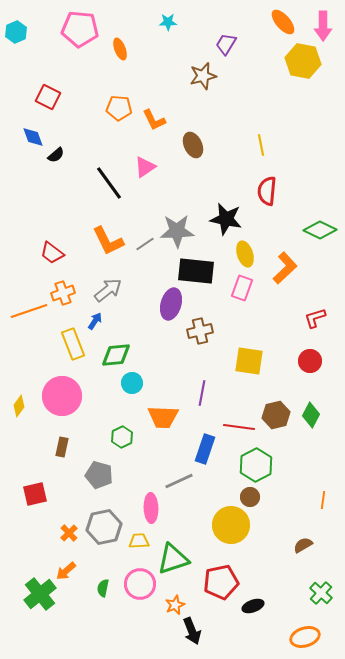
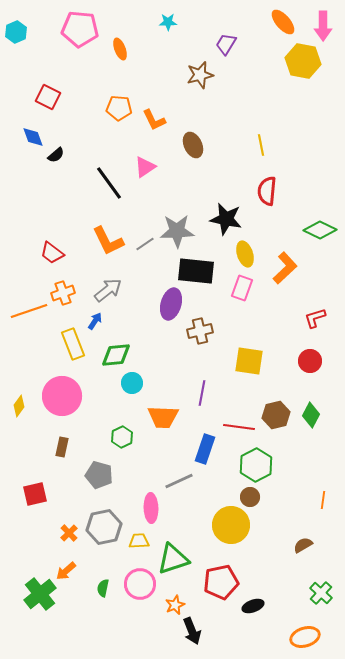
brown star at (203, 76): moved 3 px left, 1 px up
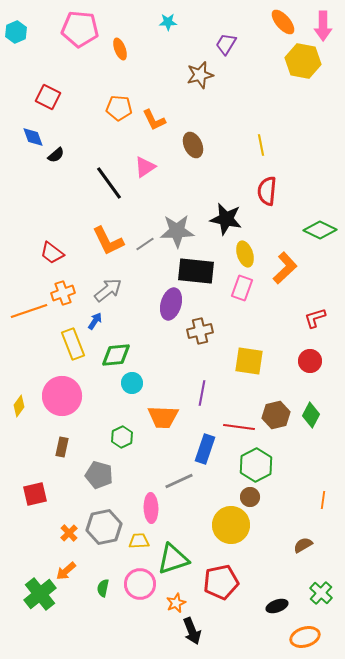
orange star at (175, 605): moved 1 px right, 2 px up
black ellipse at (253, 606): moved 24 px right
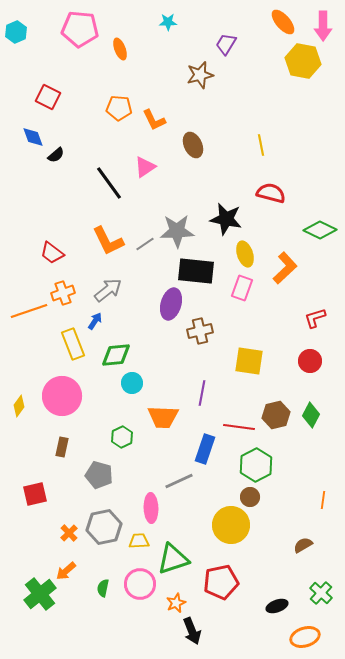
red semicircle at (267, 191): moved 4 px right, 2 px down; rotated 100 degrees clockwise
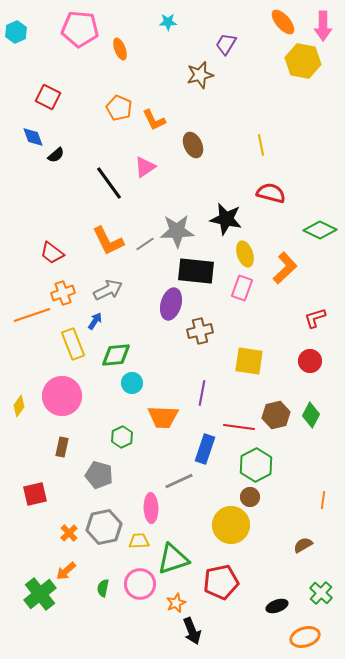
orange pentagon at (119, 108): rotated 20 degrees clockwise
gray arrow at (108, 290): rotated 12 degrees clockwise
orange line at (29, 311): moved 3 px right, 4 px down
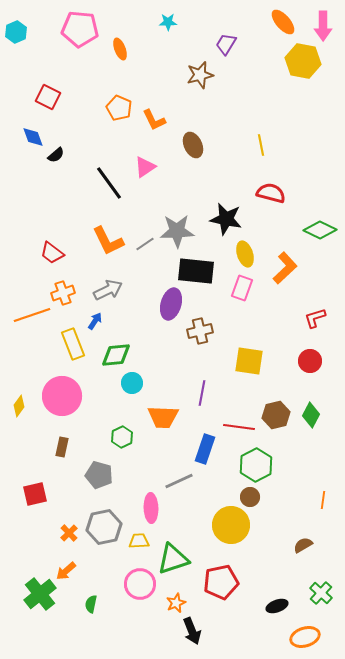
green semicircle at (103, 588): moved 12 px left, 16 px down
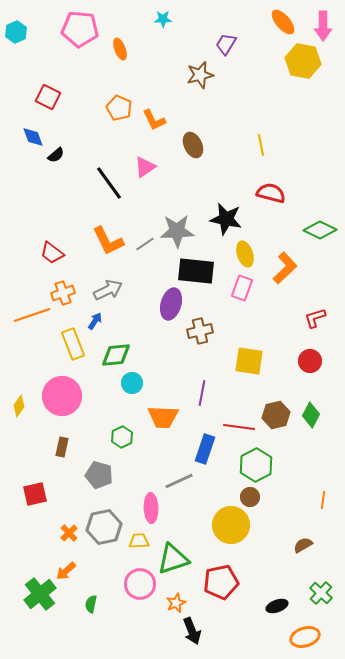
cyan star at (168, 22): moved 5 px left, 3 px up
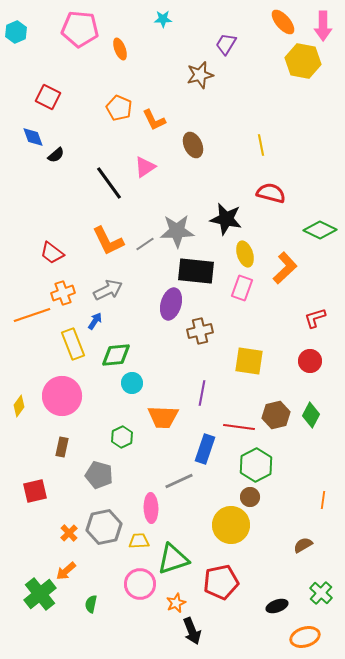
red square at (35, 494): moved 3 px up
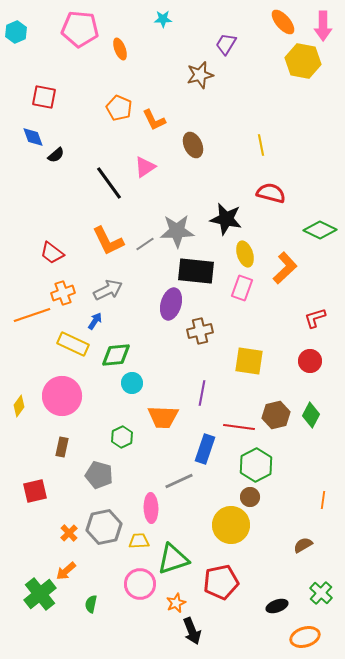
red square at (48, 97): moved 4 px left; rotated 15 degrees counterclockwise
yellow rectangle at (73, 344): rotated 44 degrees counterclockwise
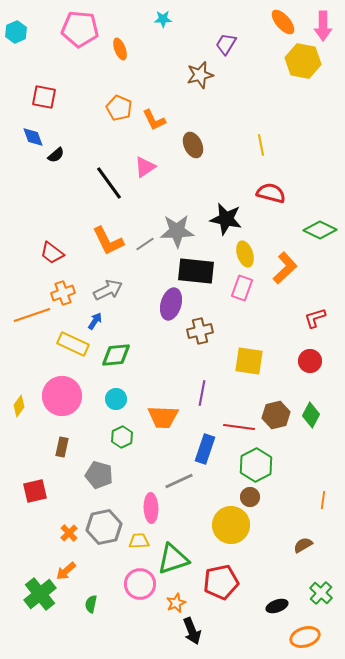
cyan circle at (132, 383): moved 16 px left, 16 px down
